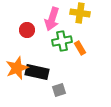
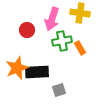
black rectangle: rotated 15 degrees counterclockwise
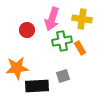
yellow cross: moved 2 px right, 6 px down
orange star: rotated 15 degrees clockwise
black rectangle: moved 14 px down
gray square: moved 4 px right, 14 px up
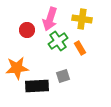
pink arrow: moved 2 px left
green cross: moved 4 px left; rotated 24 degrees counterclockwise
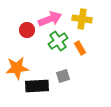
pink arrow: rotated 130 degrees counterclockwise
